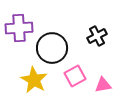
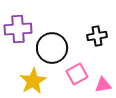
purple cross: moved 1 px left, 1 px down
black cross: rotated 18 degrees clockwise
pink square: moved 2 px right, 2 px up
yellow star: moved 1 px left, 1 px down; rotated 12 degrees clockwise
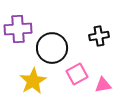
black cross: moved 2 px right
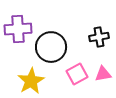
black cross: moved 1 px down
black circle: moved 1 px left, 1 px up
yellow star: moved 2 px left
pink triangle: moved 11 px up
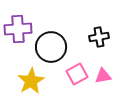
pink triangle: moved 2 px down
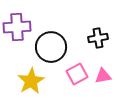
purple cross: moved 1 px left, 2 px up
black cross: moved 1 px left, 1 px down
